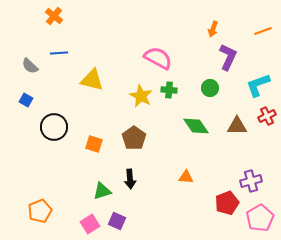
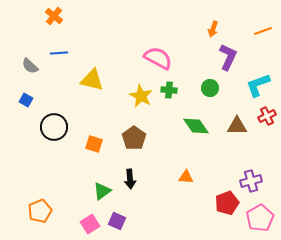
green triangle: rotated 18 degrees counterclockwise
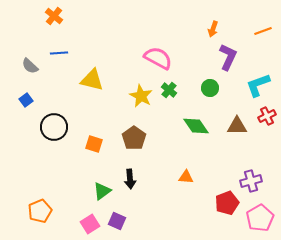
green cross: rotated 35 degrees clockwise
blue square: rotated 24 degrees clockwise
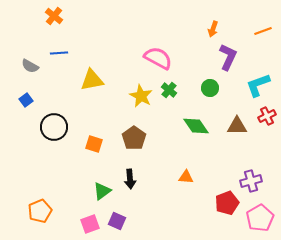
gray semicircle: rotated 12 degrees counterclockwise
yellow triangle: rotated 25 degrees counterclockwise
pink square: rotated 12 degrees clockwise
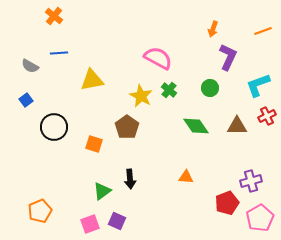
brown pentagon: moved 7 px left, 11 px up
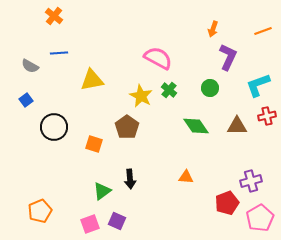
red cross: rotated 12 degrees clockwise
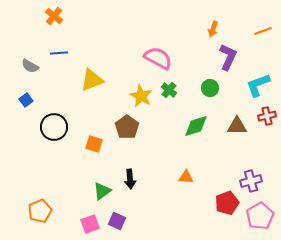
yellow triangle: rotated 10 degrees counterclockwise
green diamond: rotated 72 degrees counterclockwise
pink pentagon: moved 2 px up
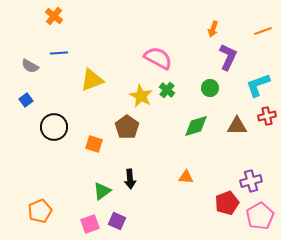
green cross: moved 2 px left
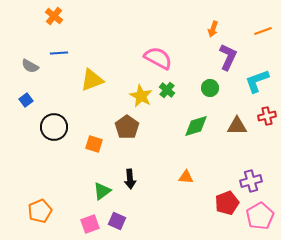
cyan L-shape: moved 1 px left, 4 px up
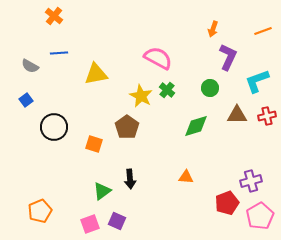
yellow triangle: moved 4 px right, 6 px up; rotated 10 degrees clockwise
brown triangle: moved 11 px up
